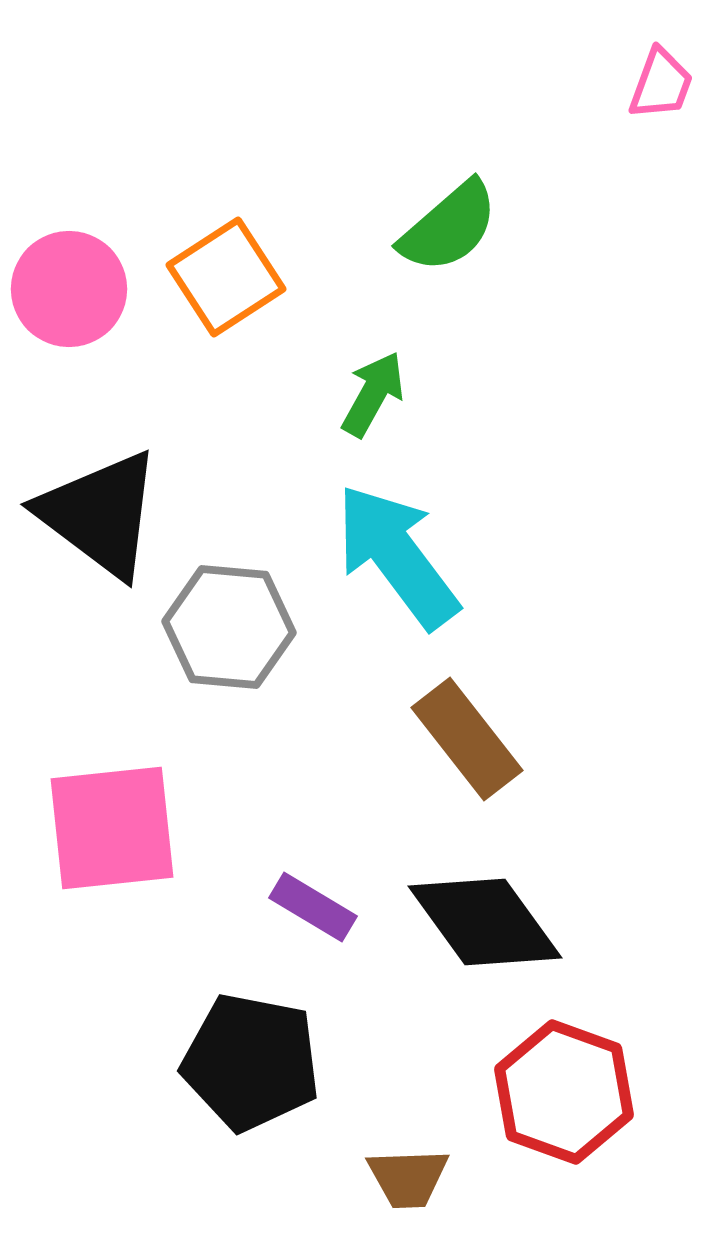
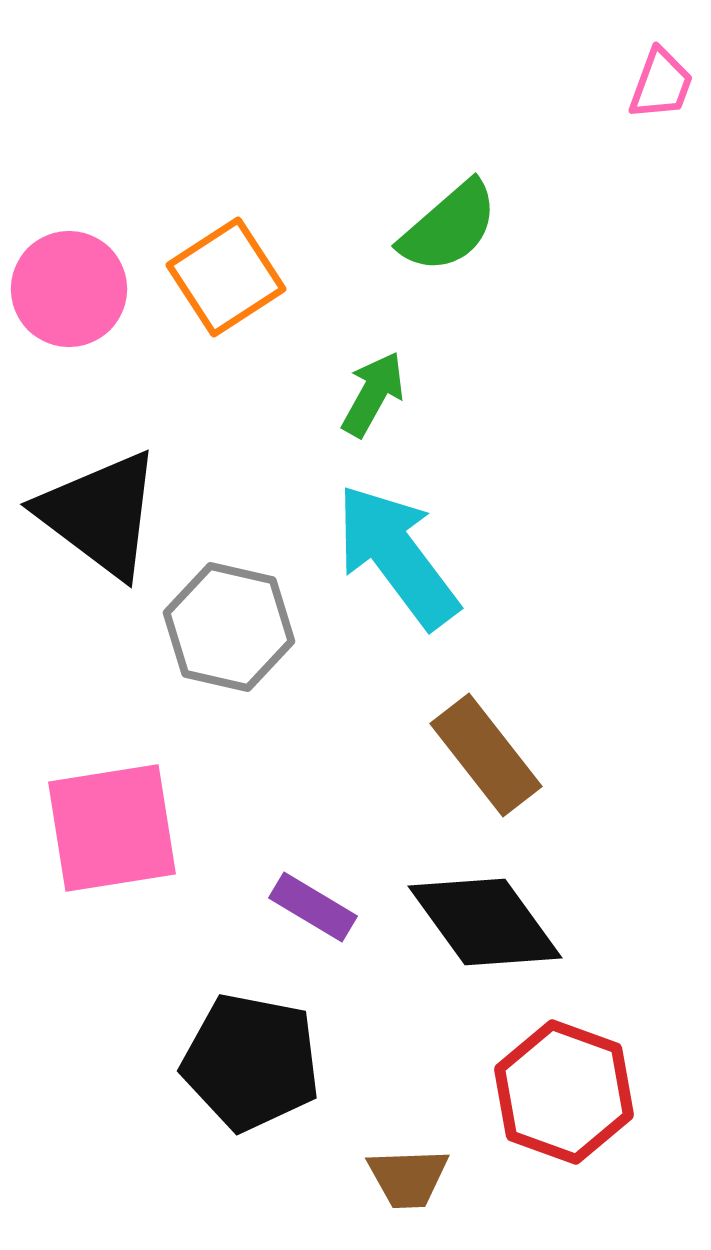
gray hexagon: rotated 8 degrees clockwise
brown rectangle: moved 19 px right, 16 px down
pink square: rotated 3 degrees counterclockwise
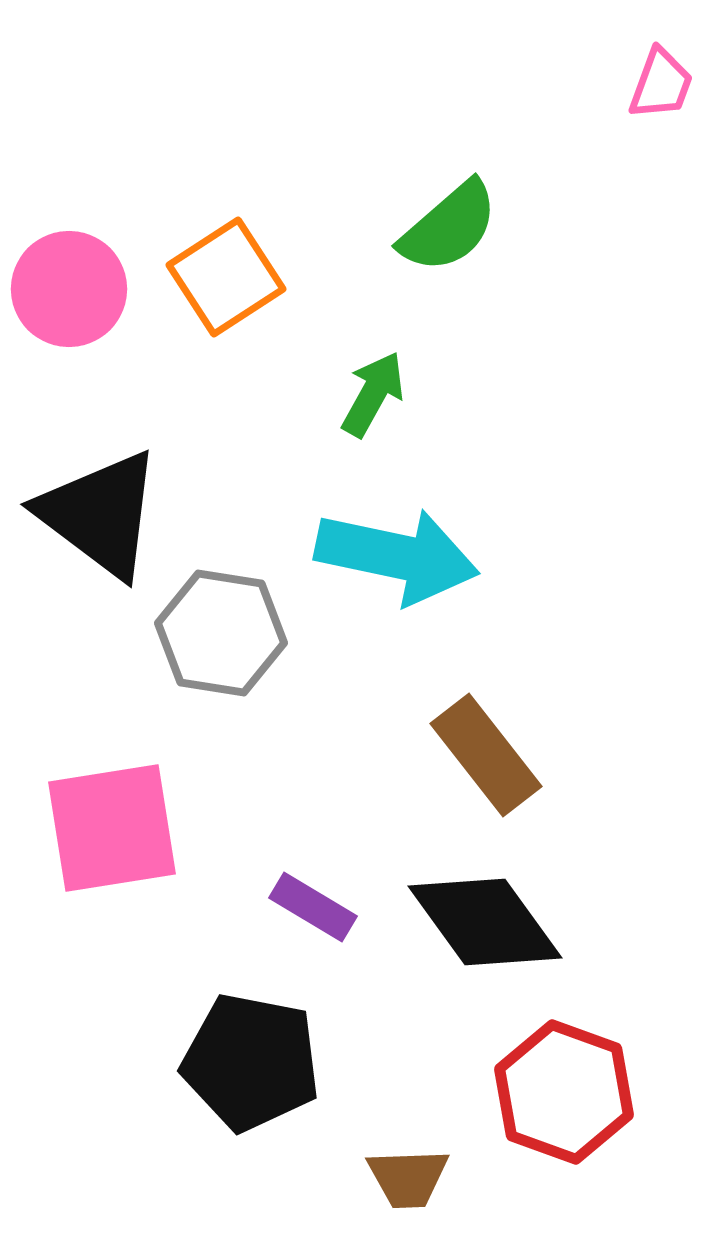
cyan arrow: rotated 139 degrees clockwise
gray hexagon: moved 8 px left, 6 px down; rotated 4 degrees counterclockwise
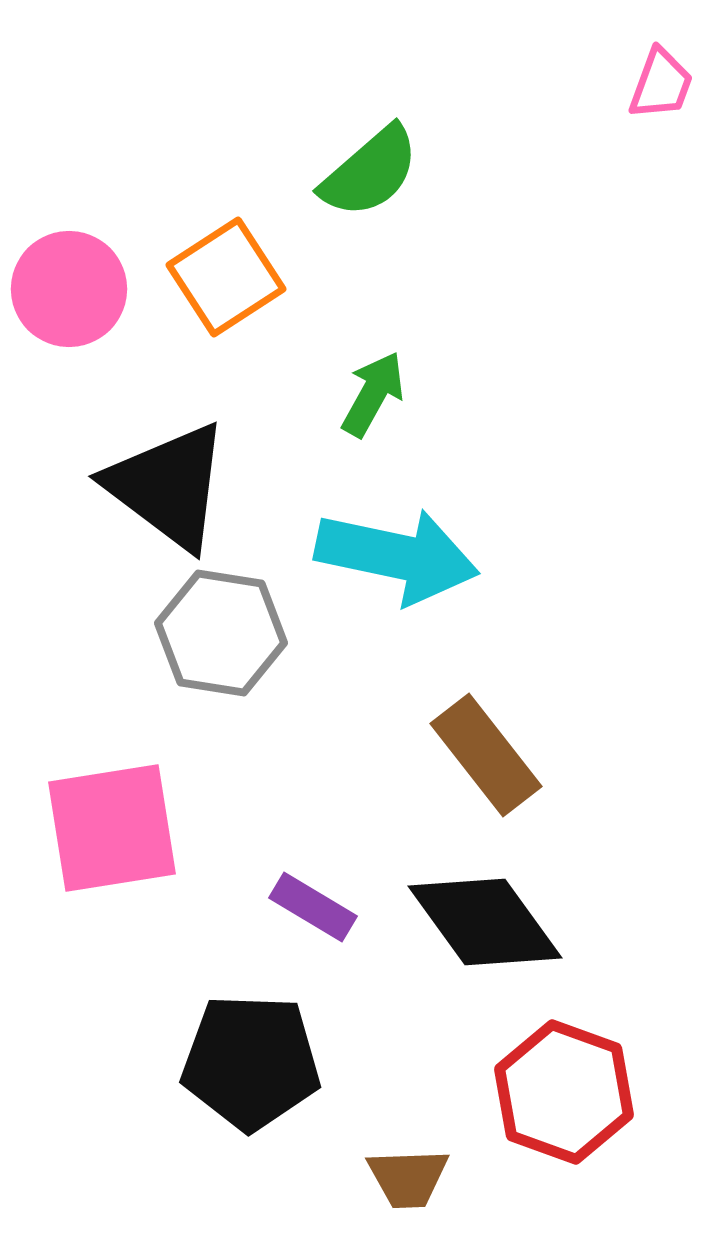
green semicircle: moved 79 px left, 55 px up
black triangle: moved 68 px right, 28 px up
black pentagon: rotated 9 degrees counterclockwise
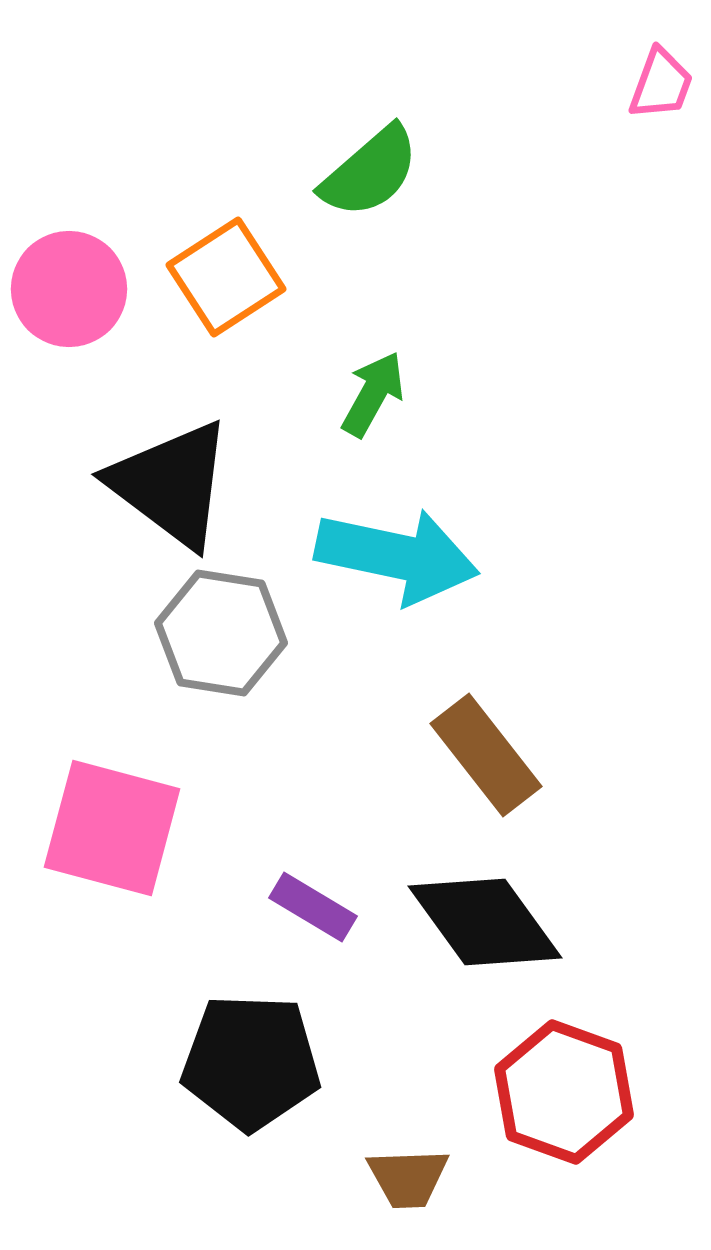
black triangle: moved 3 px right, 2 px up
pink square: rotated 24 degrees clockwise
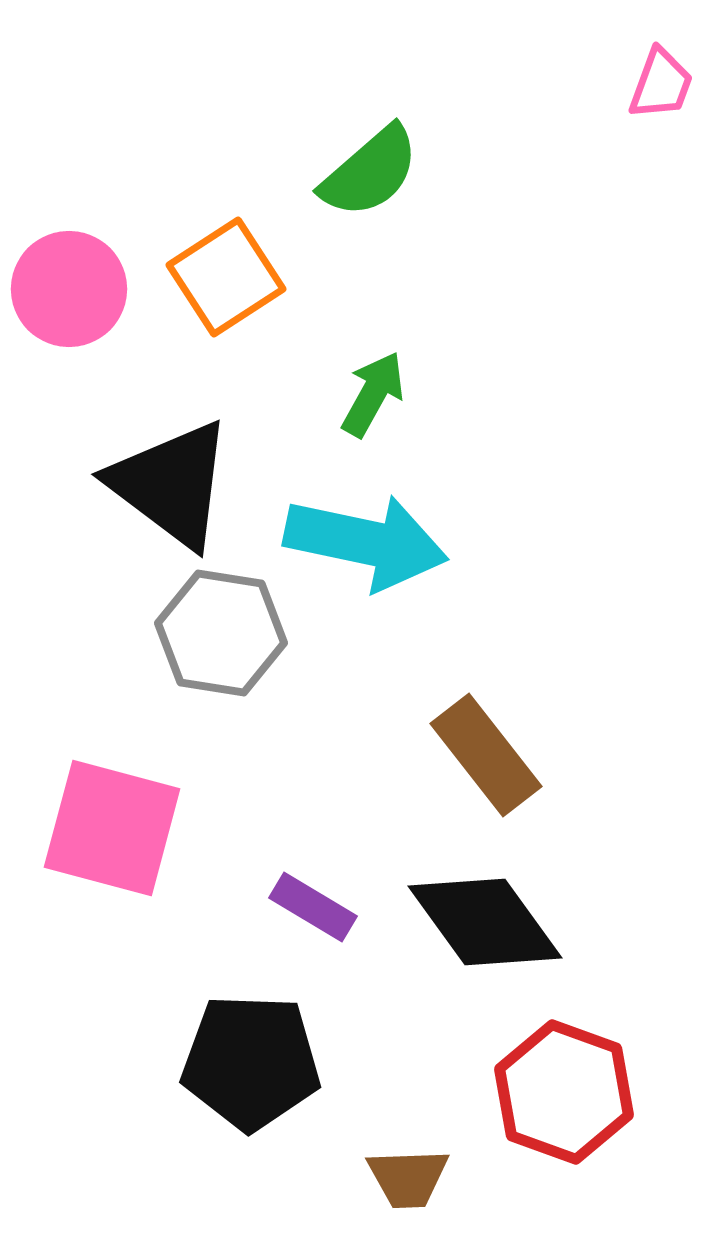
cyan arrow: moved 31 px left, 14 px up
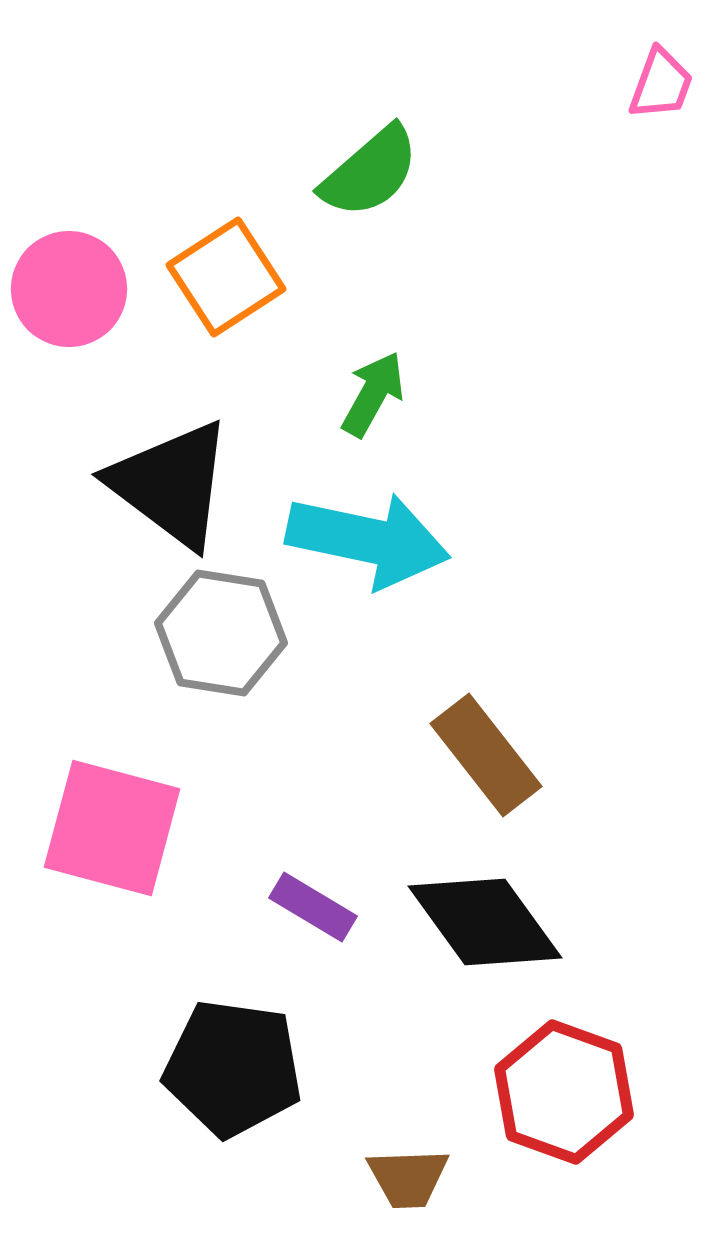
cyan arrow: moved 2 px right, 2 px up
black pentagon: moved 18 px left, 6 px down; rotated 6 degrees clockwise
